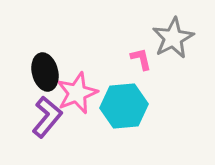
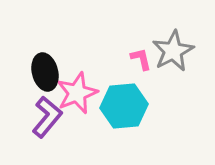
gray star: moved 13 px down
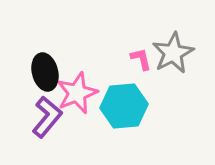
gray star: moved 2 px down
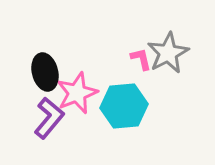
gray star: moved 5 px left
purple L-shape: moved 2 px right, 1 px down
